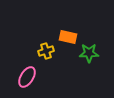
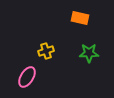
orange rectangle: moved 12 px right, 19 px up
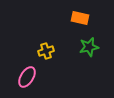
green star: moved 6 px up; rotated 12 degrees counterclockwise
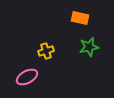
pink ellipse: rotated 30 degrees clockwise
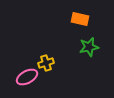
orange rectangle: moved 1 px down
yellow cross: moved 12 px down
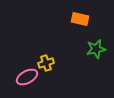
green star: moved 7 px right, 2 px down
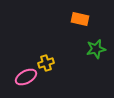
pink ellipse: moved 1 px left
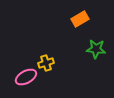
orange rectangle: rotated 42 degrees counterclockwise
green star: rotated 18 degrees clockwise
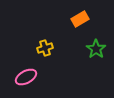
green star: rotated 30 degrees clockwise
yellow cross: moved 1 px left, 15 px up
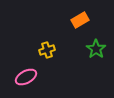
orange rectangle: moved 1 px down
yellow cross: moved 2 px right, 2 px down
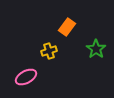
orange rectangle: moved 13 px left, 7 px down; rotated 24 degrees counterclockwise
yellow cross: moved 2 px right, 1 px down
